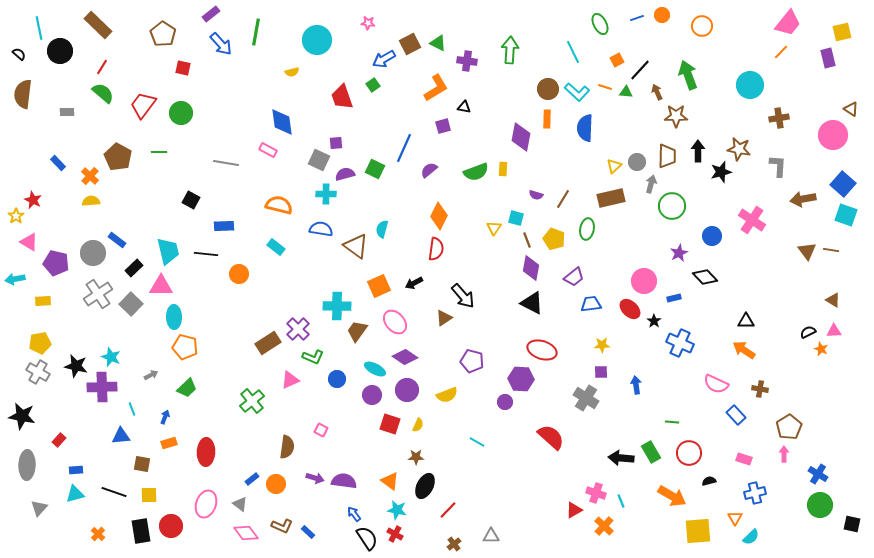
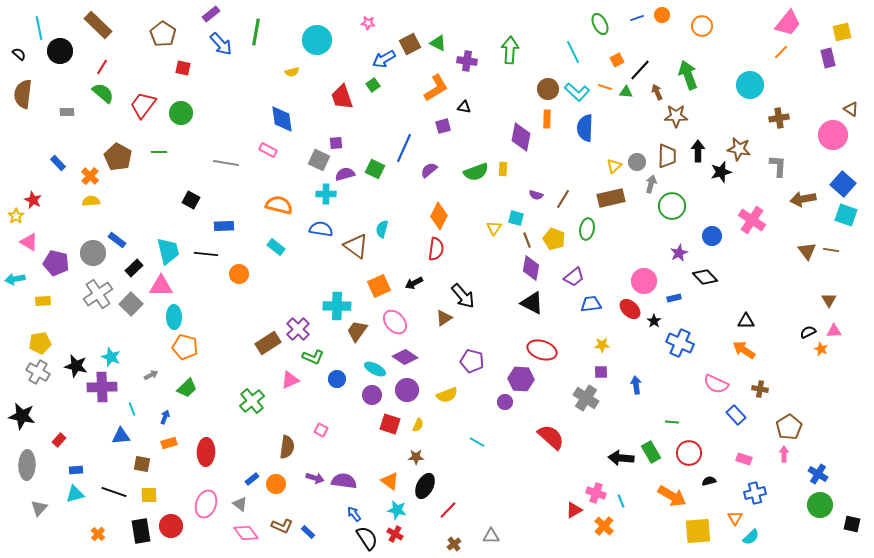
blue diamond at (282, 122): moved 3 px up
brown triangle at (833, 300): moved 4 px left; rotated 28 degrees clockwise
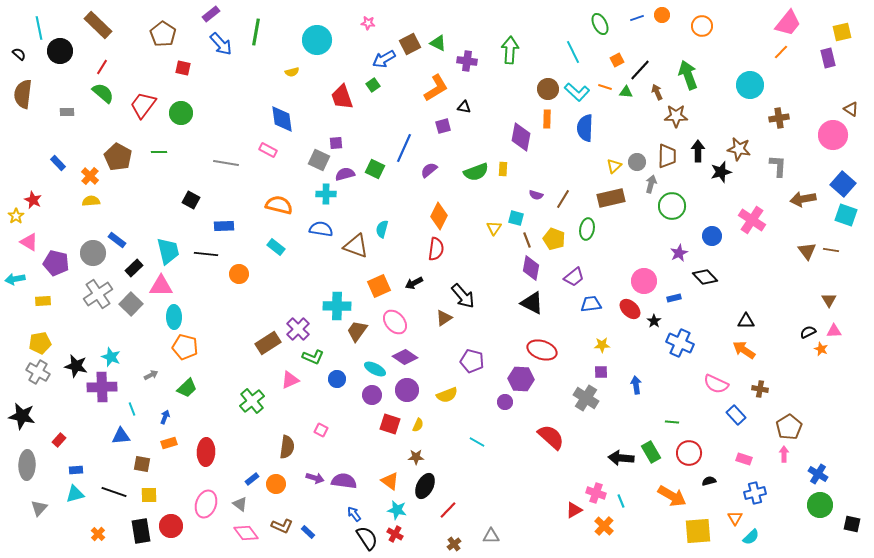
brown triangle at (356, 246): rotated 16 degrees counterclockwise
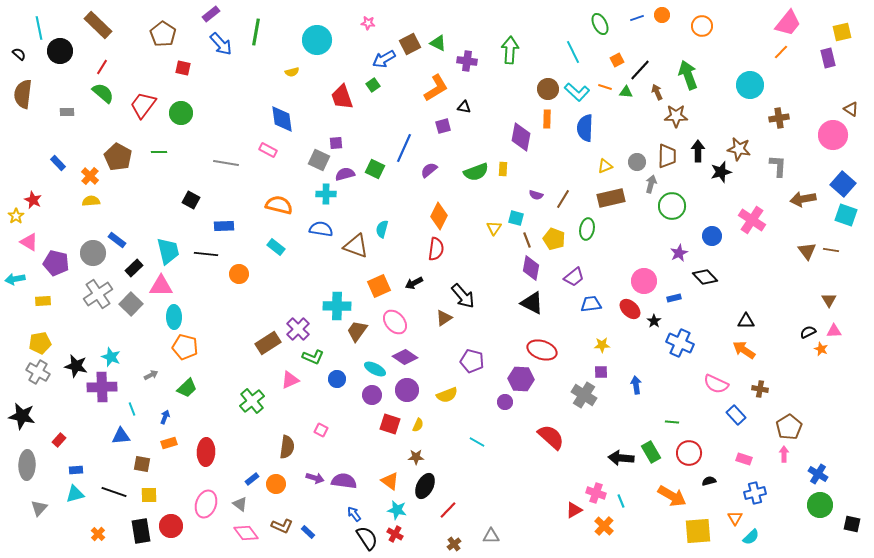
yellow triangle at (614, 166): moved 9 px left; rotated 21 degrees clockwise
gray cross at (586, 398): moved 2 px left, 3 px up
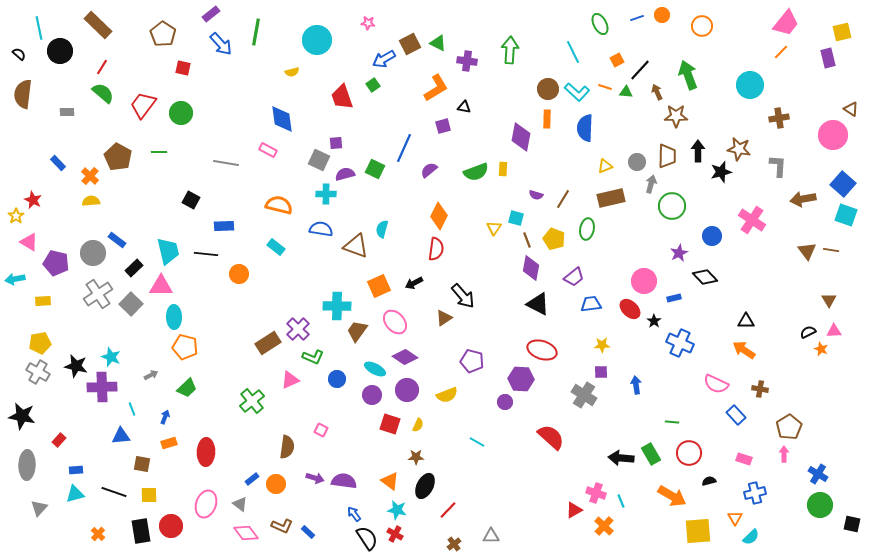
pink trapezoid at (788, 23): moved 2 px left
black triangle at (532, 303): moved 6 px right, 1 px down
green rectangle at (651, 452): moved 2 px down
